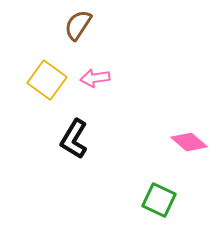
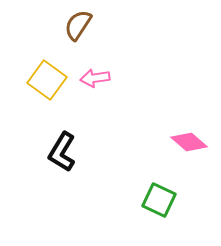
black L-shape: moved 12 px left, 13 px down
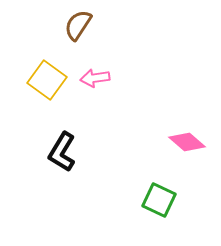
pink diamond: moved 2 px left
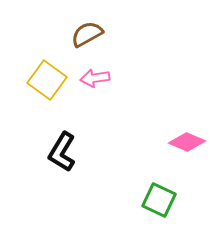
brown semicircle: moved 9 px right, 9 px down; rotated 28 degrees clockwise
pink diamond: rotated 18 degrees counterclockwise
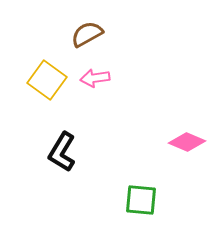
green square: moved 18 px left; rotated 20 degrees counterclockwise
